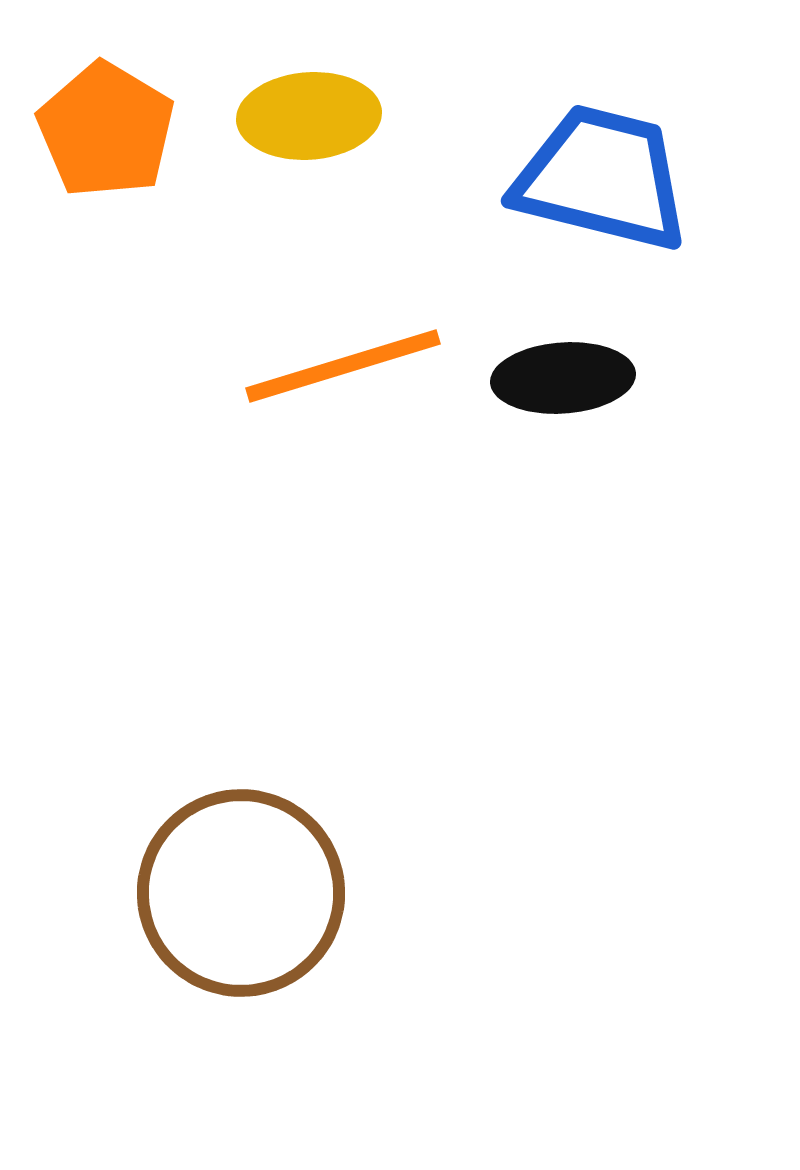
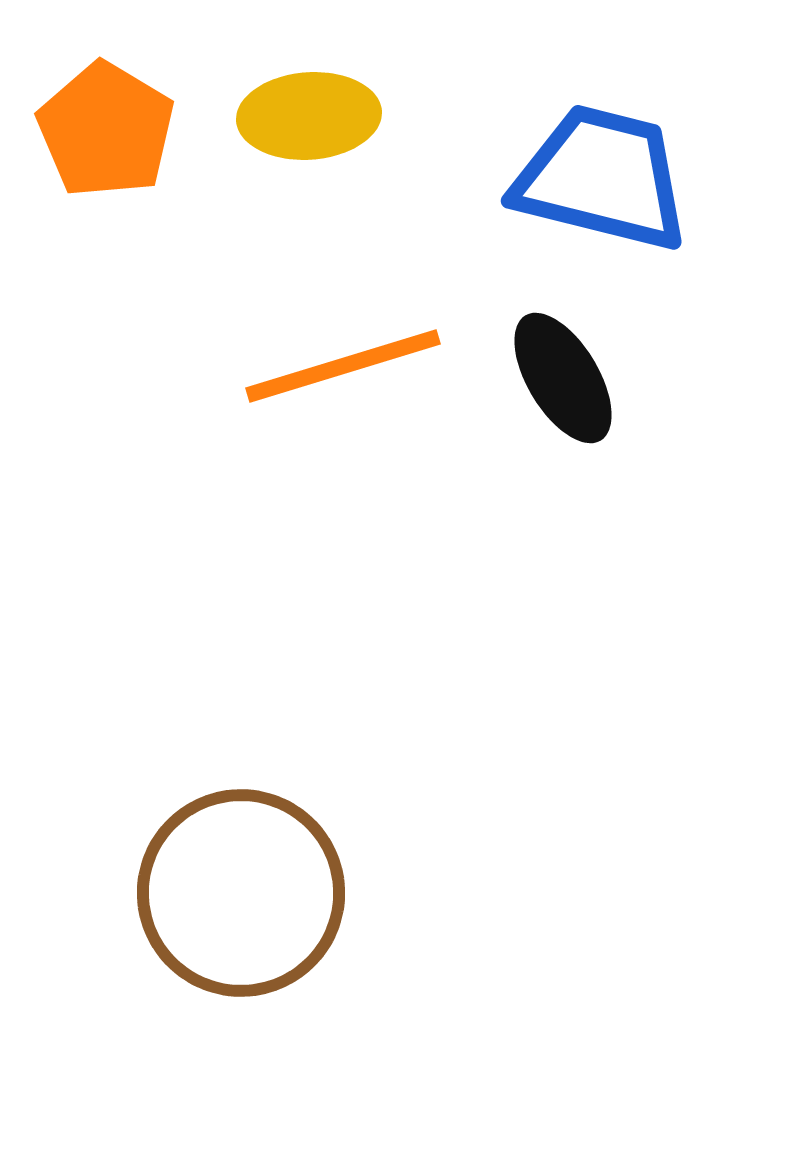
black ellipse: rotated 63 degrees clockwise
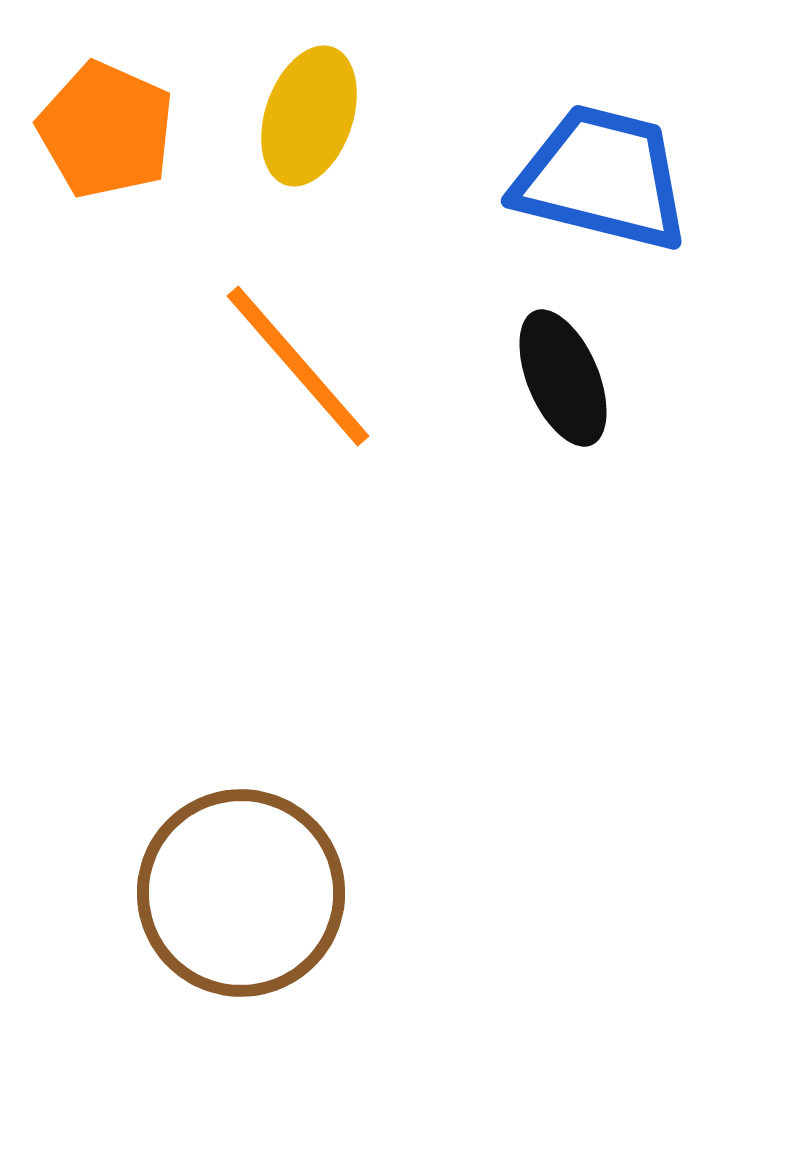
yellow ellipse: rotated 67 degrees counterclockwise
orange pentagon: rotated 7 degrees counterclockwise
orange line: moved 45 px left; rotated 66 degrees clockwise
black ellipse: rotated 8 degrees clockwise
